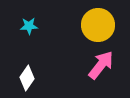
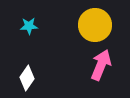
yellow circle: moved 3 px left
pink arrow: rotated 16 degrees counterclockwise
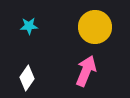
yellow circle: moved 2 px down
pink arrow: moved 15 px left, 6 px down
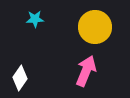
cyan star: moved 6 px right, 7 px up
white diamond: moved 7 px left
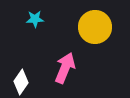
pink arrow: moved 21 px left, 3 px up
white diamond: moved 1 px right, 4 px down
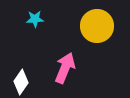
yellow circle: moved 2 px right, 1 px up
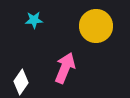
cyan star: moved 1 px left, 1 px down
yellow circle: moved 1 px left
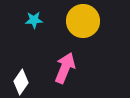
yellow circle: moved 13 px left, 5 px up
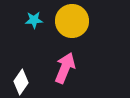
yellow circle: moved 11 px left
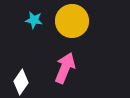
cyan star: rotated 12 degrees clockwise
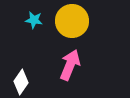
pink arrow: moved 5 px right, 3 px up
